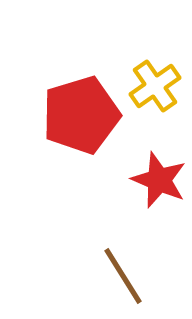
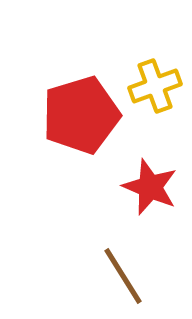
yellow cross: rotated 15 degrees clockwise
red star: moved 9 px left, 7 px down
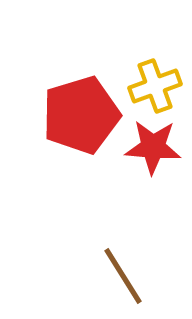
red star: moved 3 px right, 40 px up; rotated 18 degrees counterclockwise
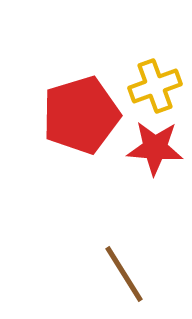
red star: moved 2 px right, 1 px down
brown line: moved 1 px right, 2 px up
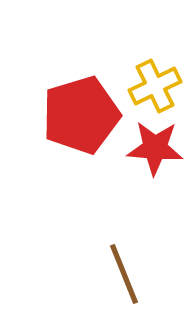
yellow cross: rotated 6 degrees counterclockwise
brown line: rotated 10 degrees clockwise
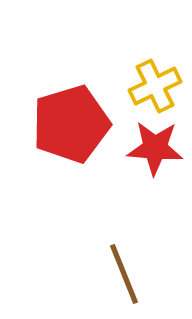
red pentagon: moved 10 px left, 9 px down
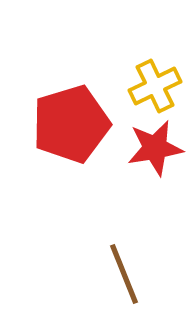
red star: rotated 14 degrees counterclockwise
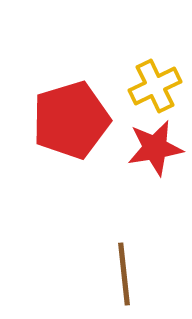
red pentagon: moved 4 px up
brown line: rotated 16 degrees clockwise
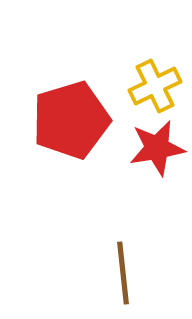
red star: moved 2 px right
brown line: moved 1 px left, 1 px up
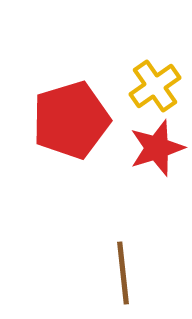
yellow cross: rotated 9 degrees counterclockwise
red star: rotated 8 degrees counterclockwise
